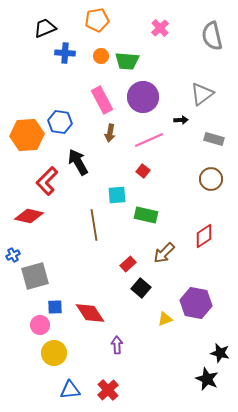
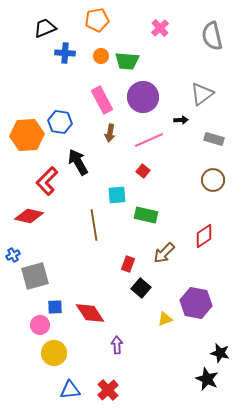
brown circle at (211, 179): moved 2 px right, 1 px down
red rectangle at (128, 264): rotated 28 degrees counterclockwise
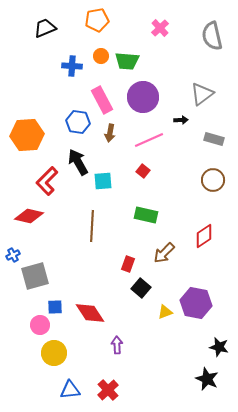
blue cross at (65, 53): moved 7 px right, 13 px down
blue hexagon at (60, 122): moved 18 px right
cyan square at (117, 195): moved 14 px left, 14 px up
brown line at (94, 225): moved 2 px left, 1 px down; rotated 12 degrees clockwise
yellow triangle at (165, 319): moved 7 px up
black star at (220, 353): moved 1 px left, 6 px up
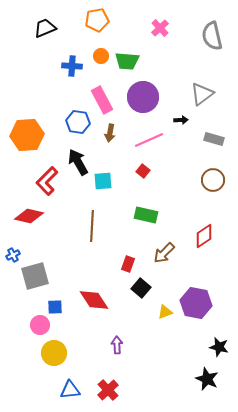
red diamond at (90, 313): moved 4 px right, 13 px up
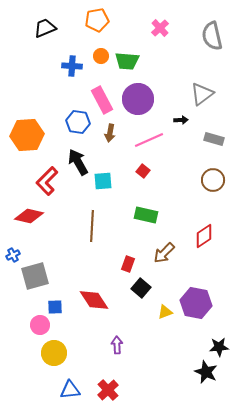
purple circle at (143, 97): moved 5 px left, 2 px down
black star at (219, 347): rotated 18 degrees counterclockwise
black star at (207, 379): moved 1 px left, 7 px up
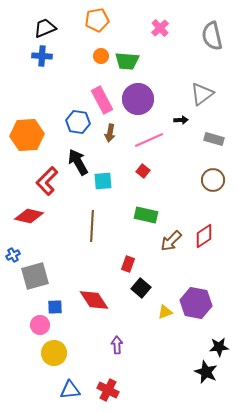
blue cross at (72, 66): moved 30 px left, 10 px up
brown arrow at (164, 253): moved 7 px right, 12 px up
red cross at (108, 390): rotated 20 degrees counterclockwise
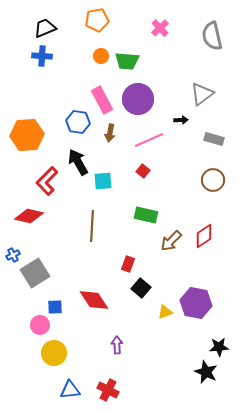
gray square at (35, 276): moved 3 px up; rotated 16 degrees counterclockwise
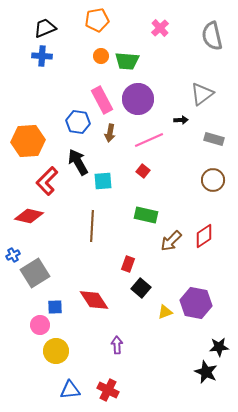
orange hexagon at (27, 135): moved 1 px right, 6 px down
yellow circle at (54, 353): moved 2 px right, 2 px up
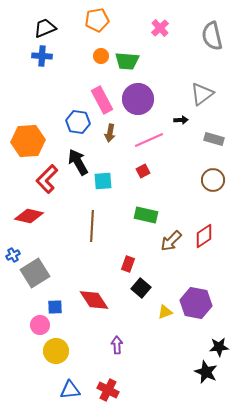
red square at (143, 171): rotated 24 degrees clockwise
red L-shape at (47, 181): moved 2 px up
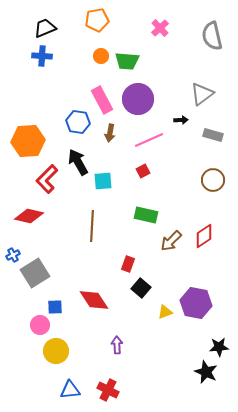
gray rectangle at (214, 139): moved 1 px left, 4 px up
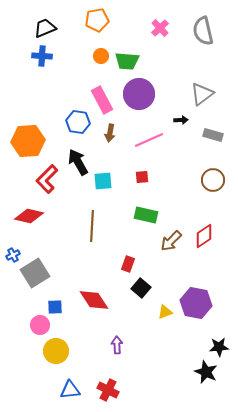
gray semicircle at (212, 36): moved 9 px left, 5 px up
purple circle at (138, 99): moved 1 px right, 5 px up
red square at (143, 171): moved 1 px left, 6 px down; rotated 24 degrees clockwise
